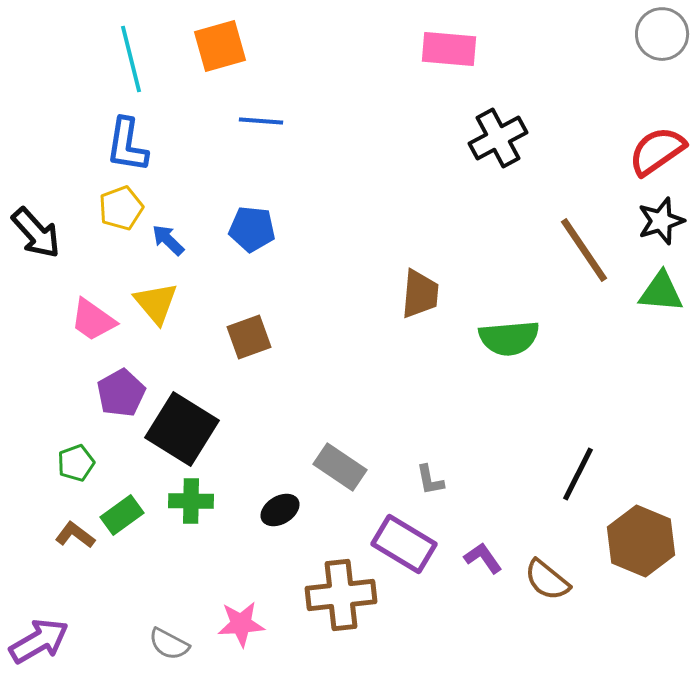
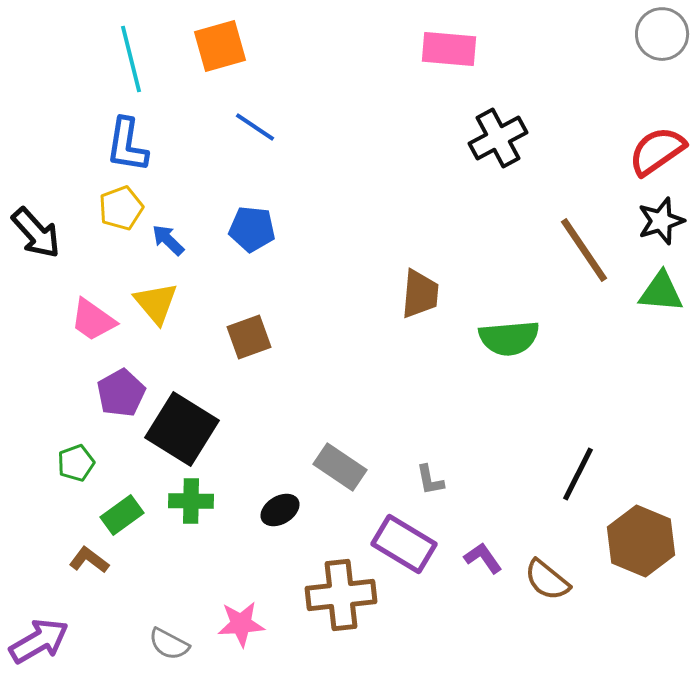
blue line: moved 6 px left, 6 px down; rotated 30 degrees clockwise
brown L-shape: moved 14 px right, 25 px down
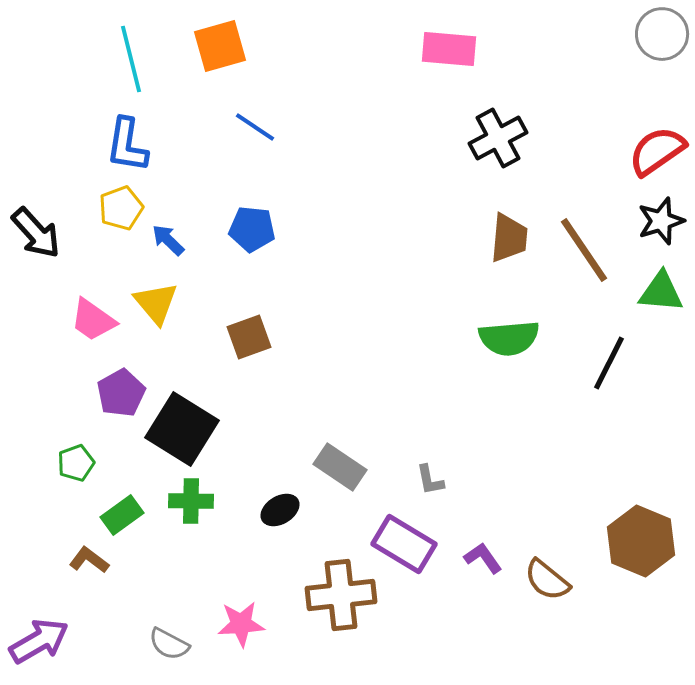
brown trapezoid: moved 89 px right, 56 px up
black line: moved 31 px right, 111 px up
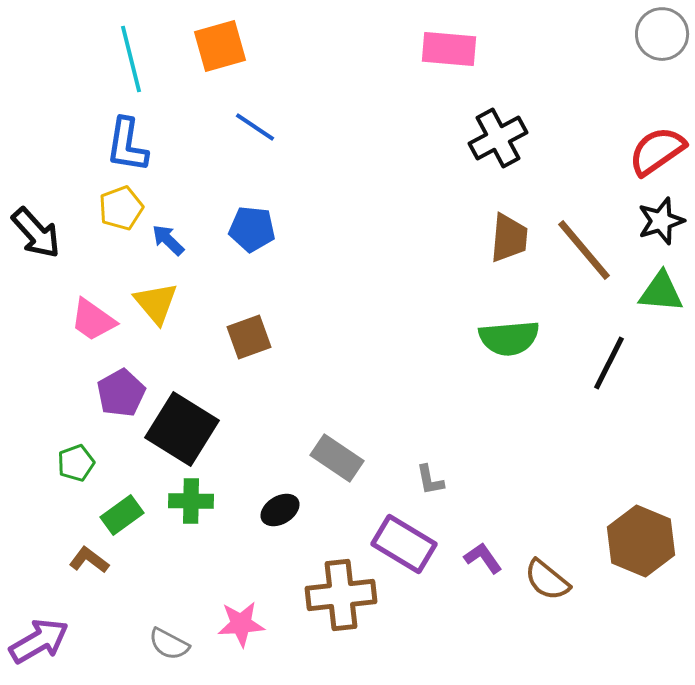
brown line: rotated 6 degrees counterclockwise
gray rectangle: moved 3 px left, 9 px up
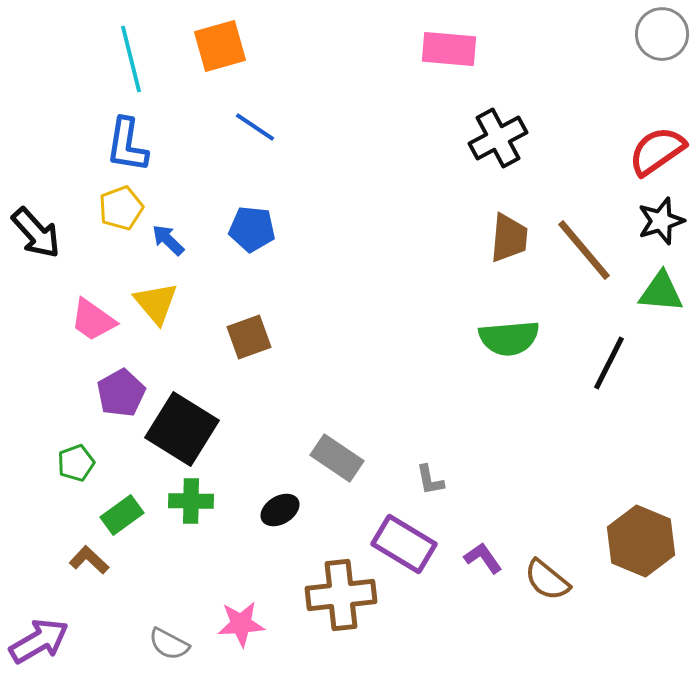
brown L-shape: rotated 6 degrees clockwise
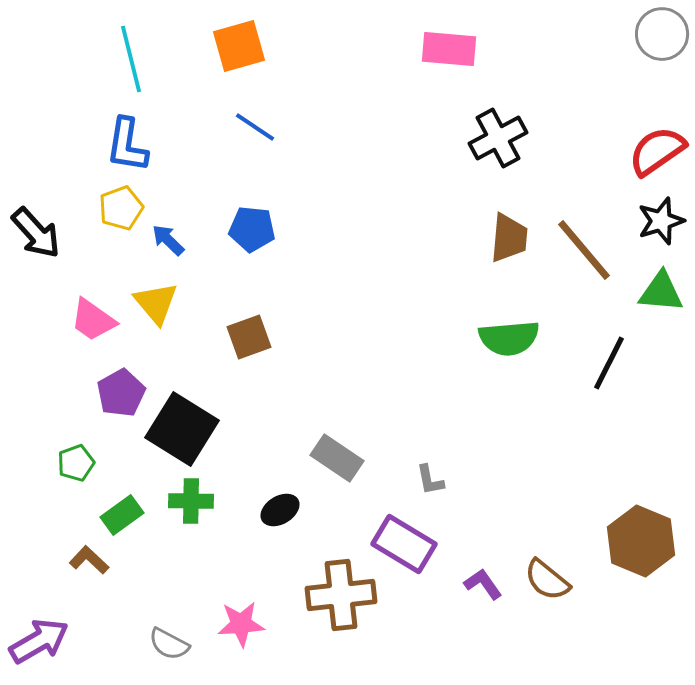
orange square: moved 19 px right
purple L-shape: moved 26 px down
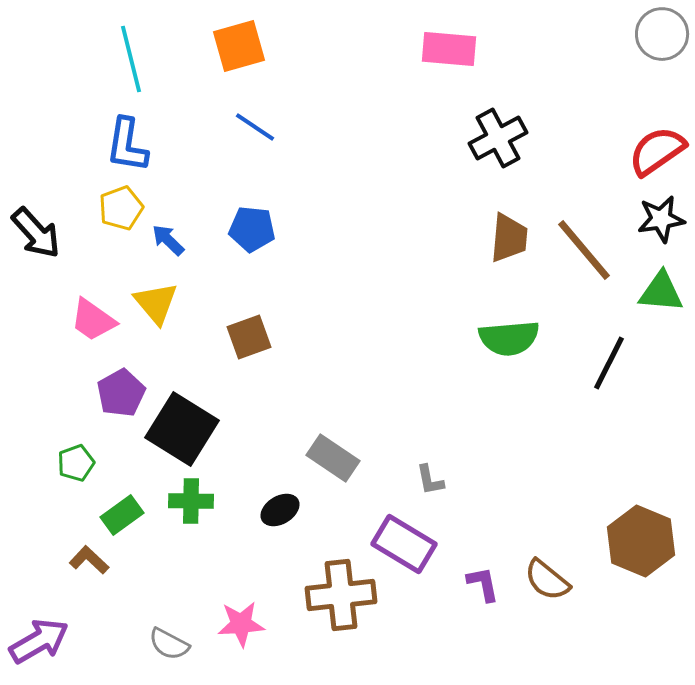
black star: moved 2 px up; rotated 9 degrees clockwise
gray rectangle: moved 4 px left
purple L-shape: rotated 24 degrees clockwise
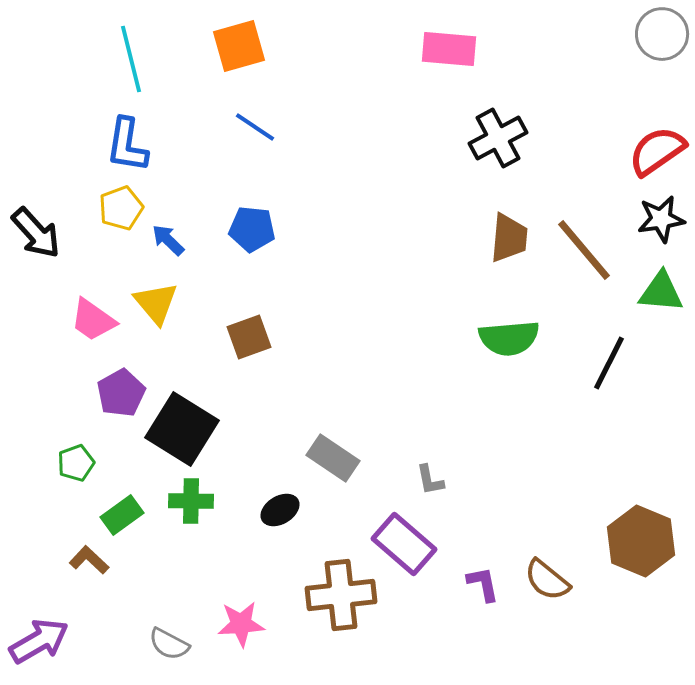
purple rectangle: rotated 10 degrees clockwise
